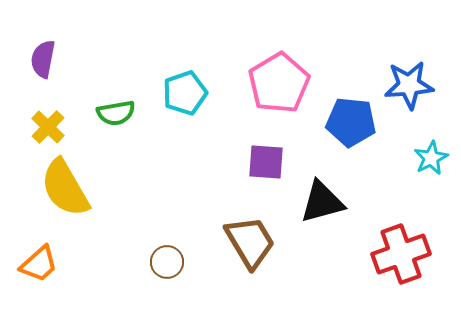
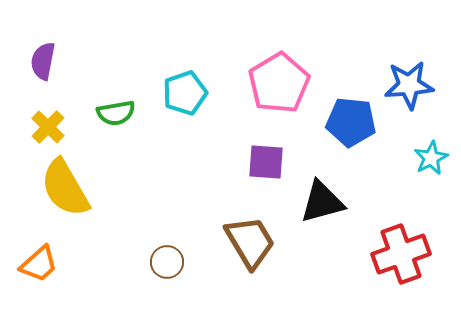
purple semicircle: moved 2 px down
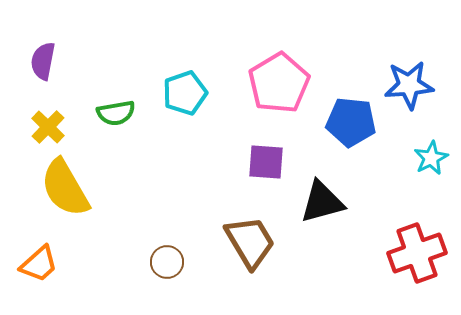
red cross: moved 16 px right, 1 px up
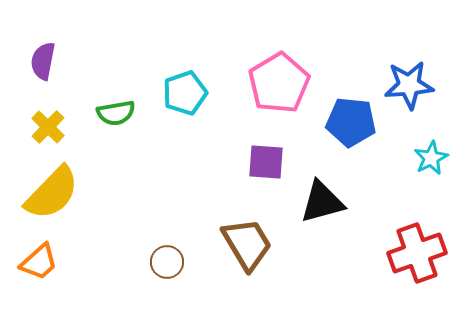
yellow semicircle: moved 13 px left, 5 px down; rotated 106 degrees counterclockwise
brown trapezoid: moved 3 px left, 2 px down
orange trapezoid: moved 2 px up
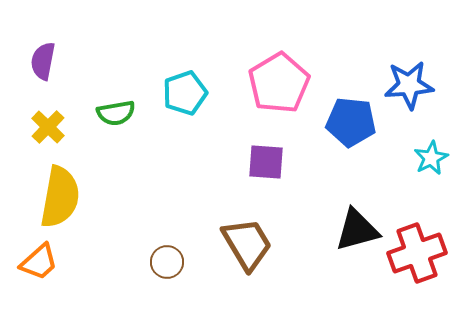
yellow semicircle: moved 8 px right, 4 px down; rotated 34 degrees counterclockwise
black triangle: moved 35 px right, 28 px down
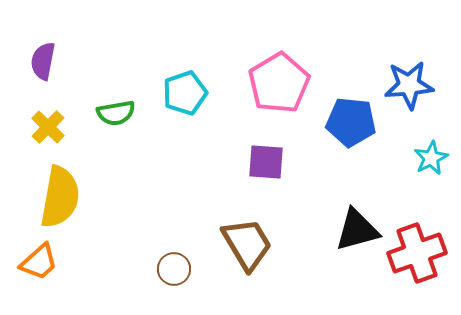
brown circle: moved 7 px right, 7 px down
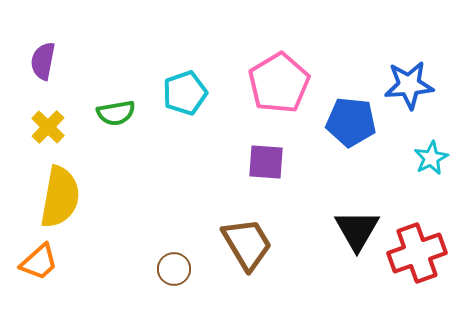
black triangle: rotated 45 degrees counterclockwise
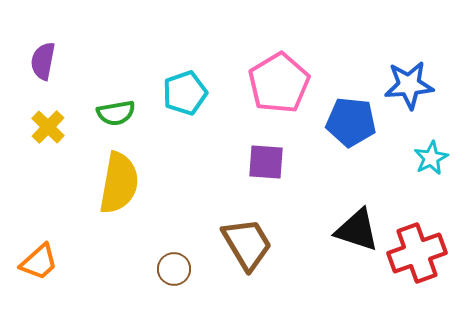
yellow semicircle: moved 59 px right, 14 px up
black triangle: rotated 42 degrees counterclockwise
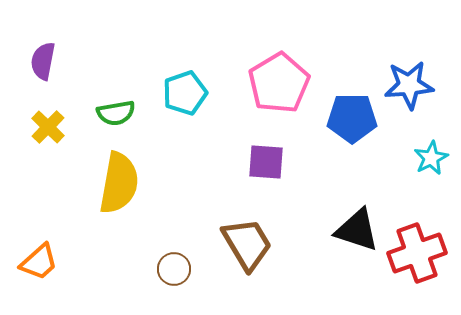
blue pentagon: moved 1 px right, 4 px up; rotated 6 degrees counterclockwise
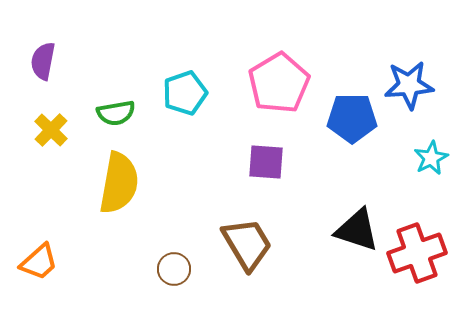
yellow cross: moved 3 px right, 3 px down
